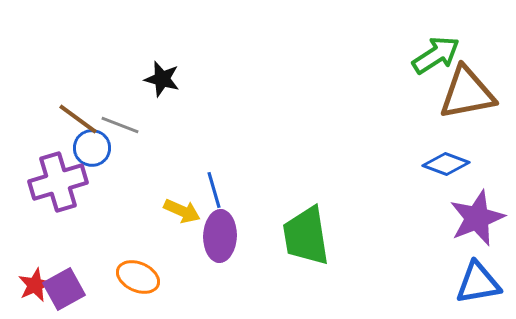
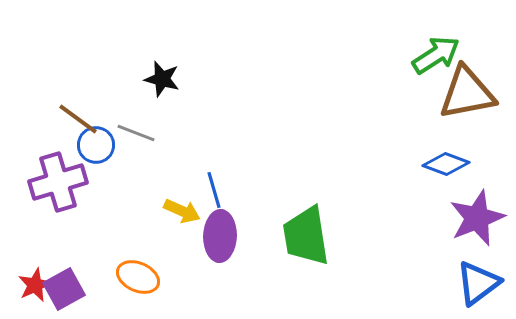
gray line: moved 16 px right, 8 px down
blue circle: moved 4 px right, 3 px up
blue triangle: rotated 27 degrees counterclockwise
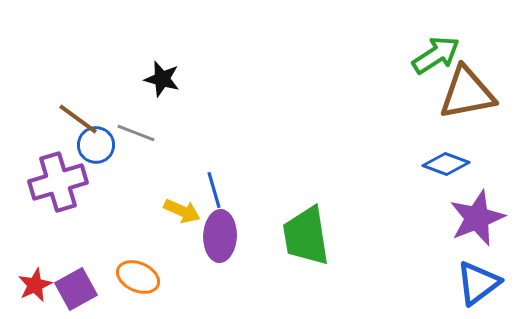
purple square: moved 12 px right
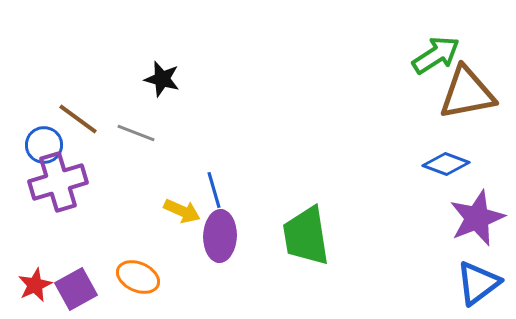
blue circle: moved 52 px left
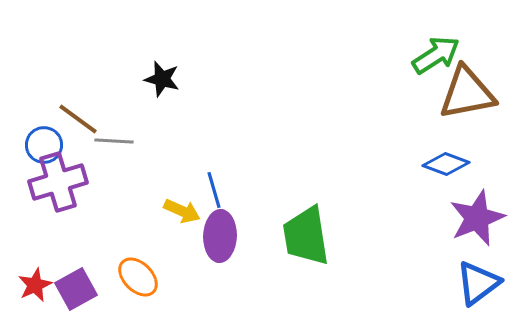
gray line: moved 22 px left, 8 px down; rotated 18 degrees counterclockwise
orange ellipse: rotated 21 degrees clockwise
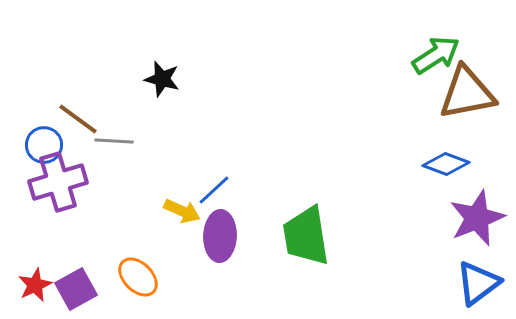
blue line: rotated 63 degrees clockwise
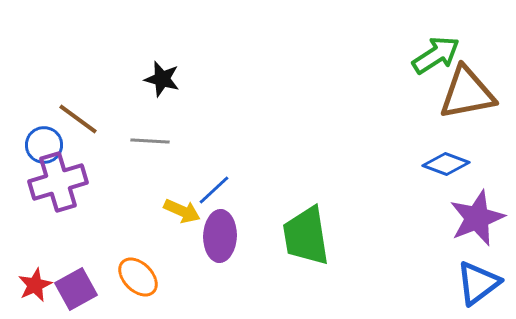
gray line: moved 36 px right
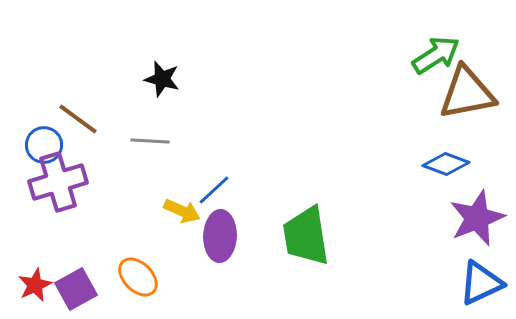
blue triangle: moved 3 px right; rotated 12 degrees clockwise
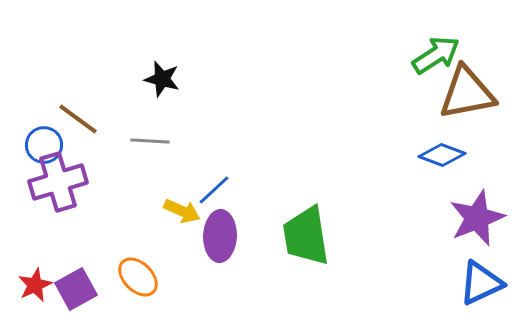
blue diamond: moved 4 px left, 9 px up
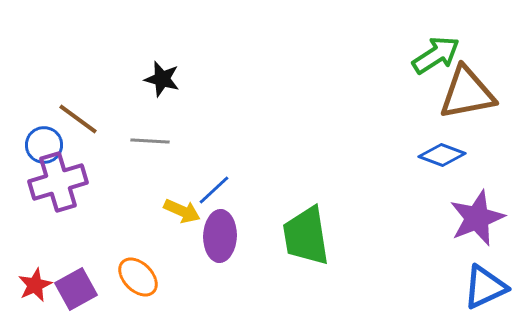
blue triangle: moved 4 px right, 4 px down
